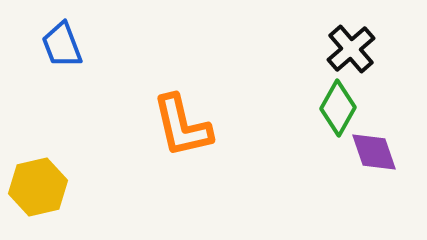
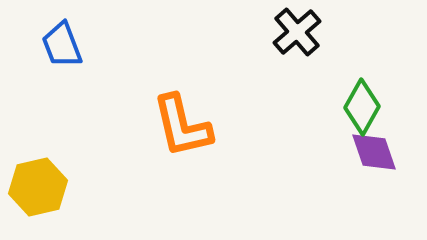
black cross: moved 54 px left, 17 px up
green diamond: moved 24 px right, 1 px up
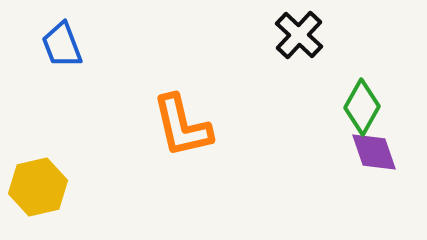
black cross: moved 2 px right, 3 px down; rotated 6 degrees counterclockwise
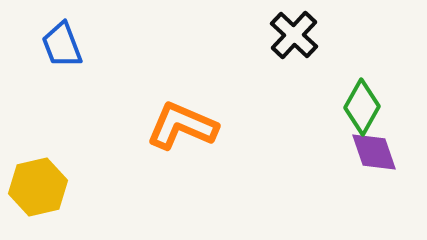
black cross: moved 5 px left
orange L-shape: rotated 126 degrees clockwise
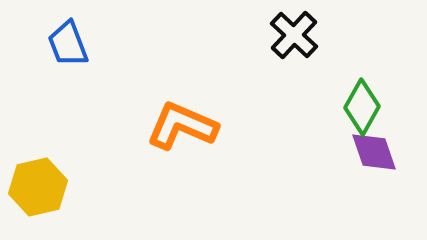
blue trapezoid: moved 6 px right, 1 px up
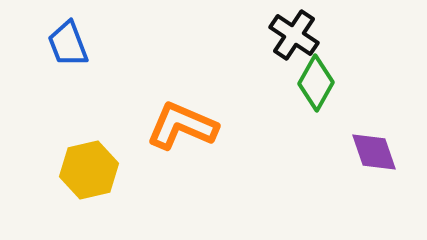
black cross: rotated 9 degrees counterclockwise
green diamond: moved 46 px left, 24 px up
yellow hexagon: moved 51 px right, 17 px up
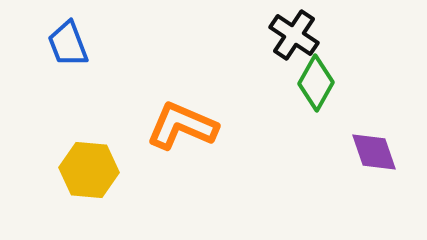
yellow hexagon: rotated 18 degrees clockwise
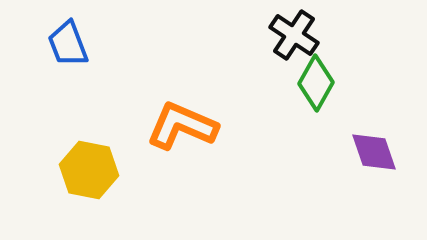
yellow hexagon: rotated 6 degrees clockwise
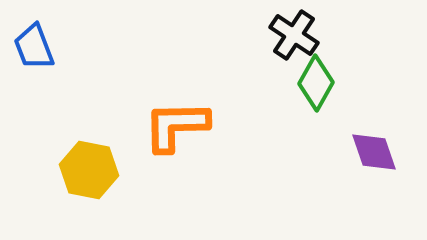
blue trapezoid: moved 34 px left, 3 px down
orange L-shape: moved 6 px left; rotated 24 degrees counterclockwise
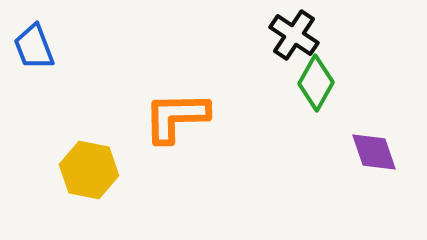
orange L-shape: moved 9 px up
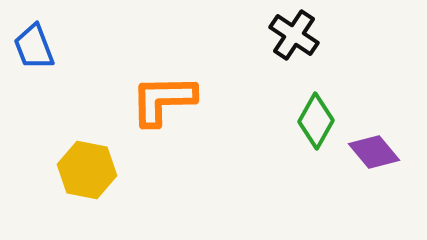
green diamond: moved 38 px down
orange L-shape: moved 13 px left, 17 px up
purple diamond: rotated 21 degrees counterclockwise
yellow hexagon: moved 2 px left
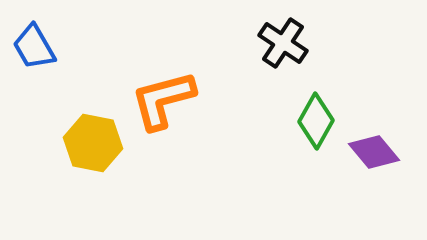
black cross: moved 11 px left, 8 px down
blue trapezoid: rotated 9 degrees counterclockwise
orange L-shape: rotated 14 degrees counterclockwise
yellow hexagon: moved 6 px right, 27 px up
